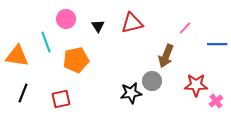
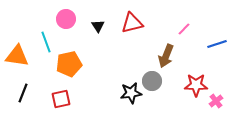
pink line: moved 1 px left, 1 px down
blue line: rotated 18 degrees counterclockwise
orange pentagon: moved 7 px left, 4 px down
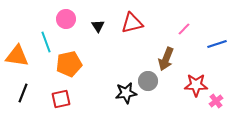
brown arrow: moved 3 px down
gray circle: moved 4 px left
black star: moved 5 px left
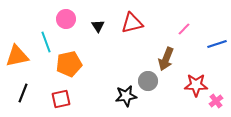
orange triangle: rotated 20 degrees counterclockwise
black star: moved 3 px down
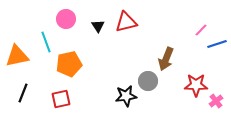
red triangle: moved 6 px left, 1 px up
pink line: moved 17 px right, 1 px down
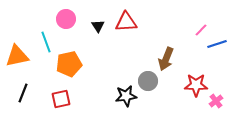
red triangle: rotated 10 degrees clockwise
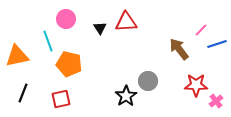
black triangle: moved 2 px right, 2 px down
cyan line: moved 2 px right, 1 px up
brown arrow: moved 13 px right, 10 px up; rotated 120 degrees clockwise
orange pentagon: rotated 25 degrees clockwise
black star: rotated 25 degrees counterclockwise
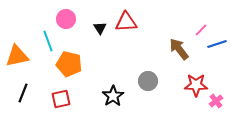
black star: moved 13 px left
